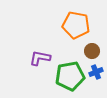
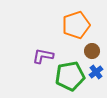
orange pentagon: rotated 28 degrees counterclockwise
purple L-shape: moved 3 px right, 2 px up
blue cross: rotated 16 degrees counterclockwise
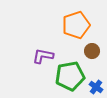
blue cross: moved 15 px down; rotated 16 degrees counterclockwise
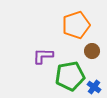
purple L-shape: rotated 10 degrees counterclockwise
blue cross: moved 2 px left
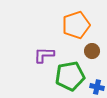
purple L-shape: moved 1 px right, 1 px up
blue cross: moved 3 px right; rotated 24 degrees counterclockwise
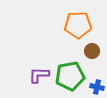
orange pentagon: moved 2 px right; rotated 16 degrees clockwise
purple L-shape: moved 5 px left, 20 px down
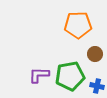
brown circle: moved 3 px right, 3 px down
blue cross: moved 1 px up
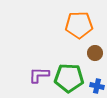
orange pentagon: moved 1 px right
brown circle: moved 1 px up
green pentagon: moved 1 px left, 2 px down; rotated 12 degrees clockwise
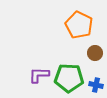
orange pentagon: rotated 28 degrees clockwise
blue cross: moved 1 px left, 1 px up
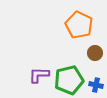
green pentagon: moved 2 px down; rotated 16 degrees counterclockwise
